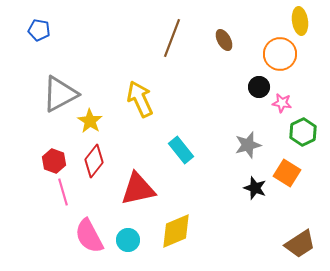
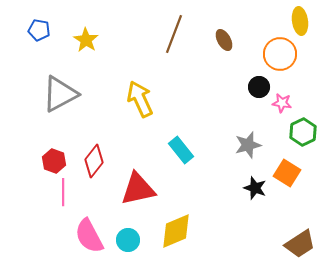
brown line: moved 2 px right, 4 px up
yellow star: moved 4 px left, 81 px up
pink line: rotated 16 degrees clockwise
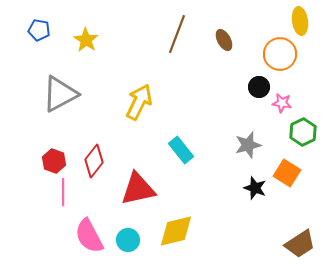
brown line: moved 3 px right
yellow arrow: moved 1 px left, 3 px down; rotated 51 degrees clockwise
yellow diamond: rotated 9 degrees clockwise
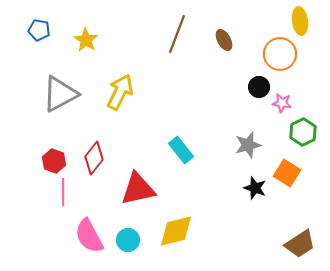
yellow arrow: moved 19 px left, 10 px up
red diamond: moved 3 px up
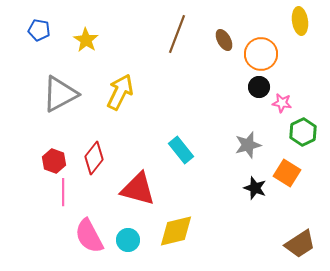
orange circle: moved 19 px left
red triangle: rotated 27 degrees clockwise
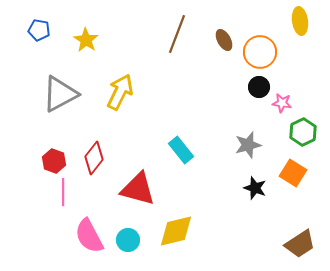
orange circle: moved 1 px left, 2 px up
orange square: moved 6 px right
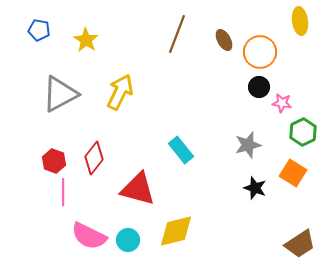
pink semicircle: rotated 36 degrees counterclockwise
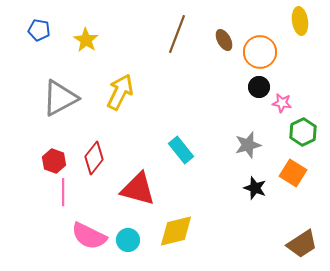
gray triangle: moved 4 px down
brown trapezoid: moved 2 px right
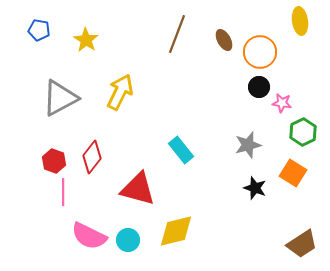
red diamond: moved 2 px left, 1 px up
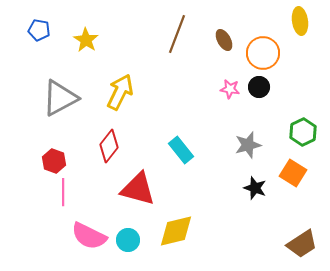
orange circle: moved 3 px right, 1 px down
pink star: moved 52 px left, 14 px up
red diamond: moved 17 px right, 11 px up
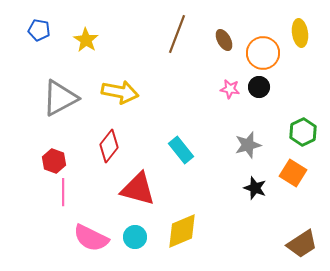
yellow ellipse: moved 12 px down
yellow arrow: rotated 75 degrees clockwise
yellow diamond: moved 6 px right; rotated 9 degrees counterclockwise
pink semicircle: moved 2 px right, 2 px down
cyan circle: moved 7 px right, 3 px up
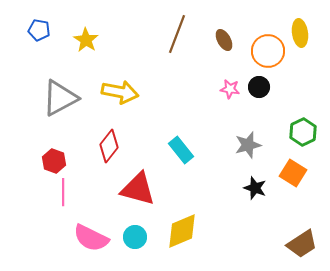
orange circle: moved 5 px right, 2 px up
